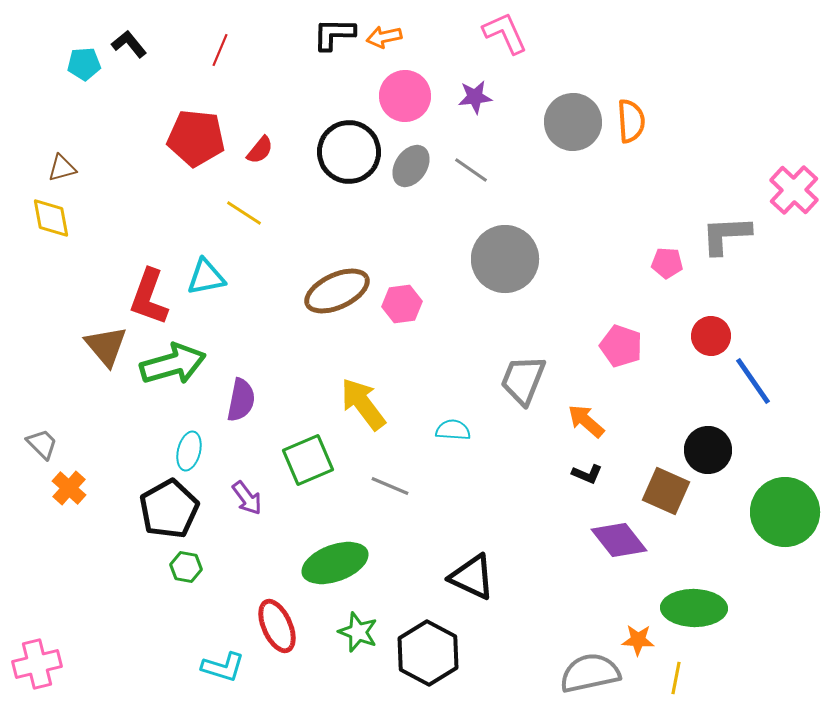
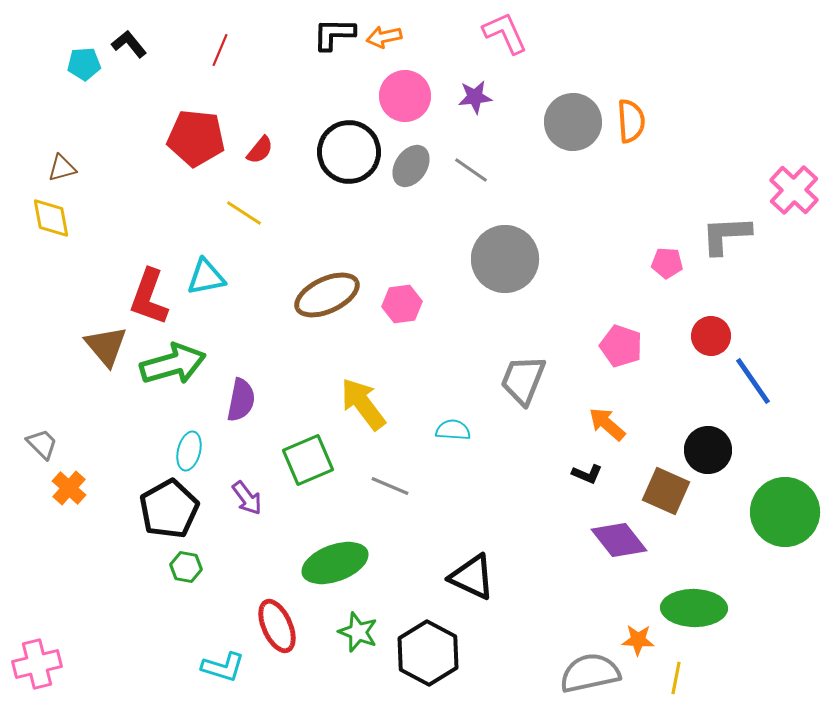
brown ellipse at (337, 291): moved 10 px left, 4 px down
orange arrow at (586, 421): moved 21 px right, 3 px down
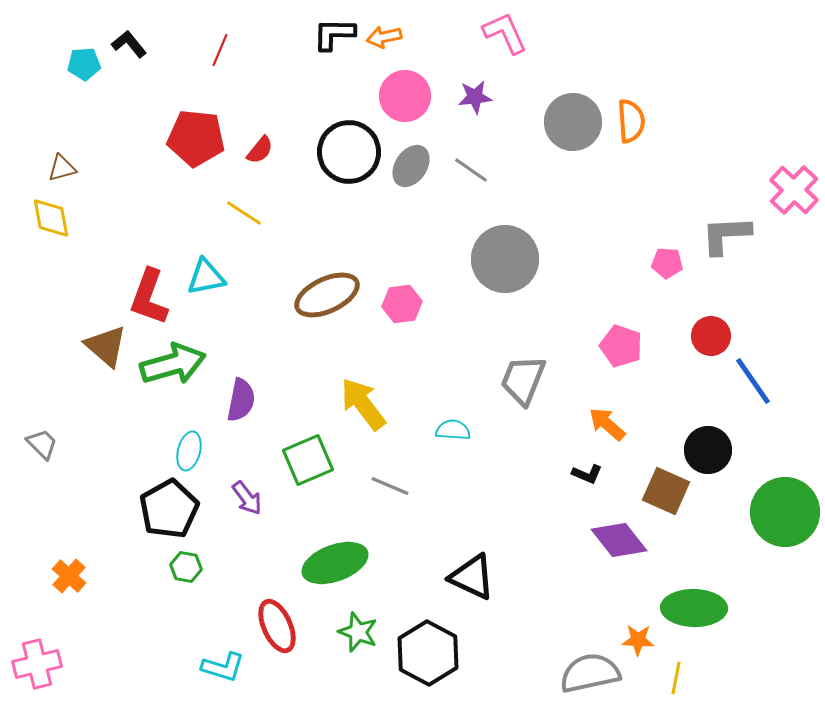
brown triangle at (106, 346): rotated 9 degrees counterclockwise
orange cross at (69, 488): moved 88 px down
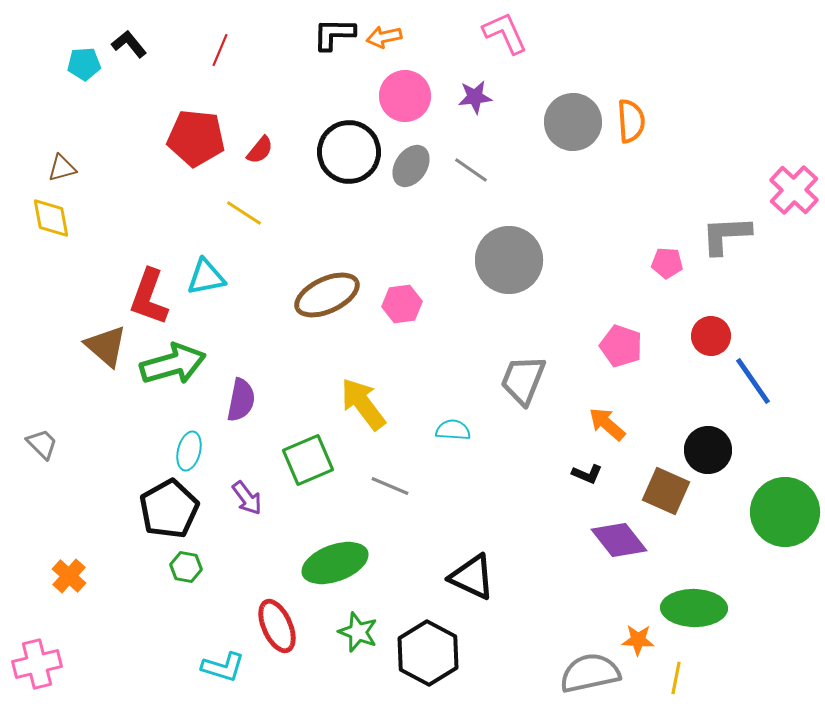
gray circle at (505, 259): moved 4 px right, 1 px down
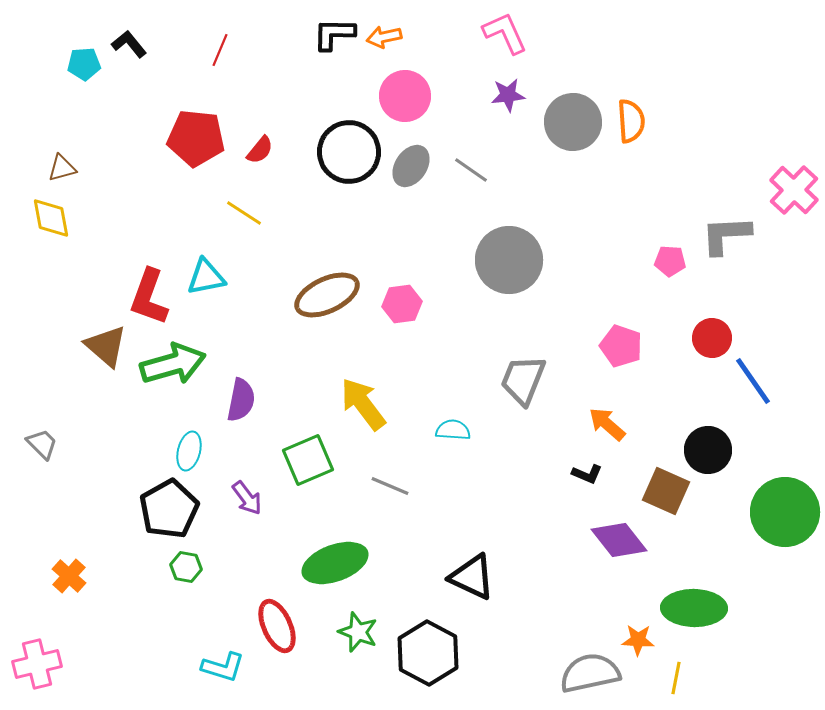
purple star at (475, 97): moved 33 px right, 2 px up
pink pentagon at (667, 263): moved 3 px right, 2 px up
red circle at (711, 336): moved 1 px right, 2 px down
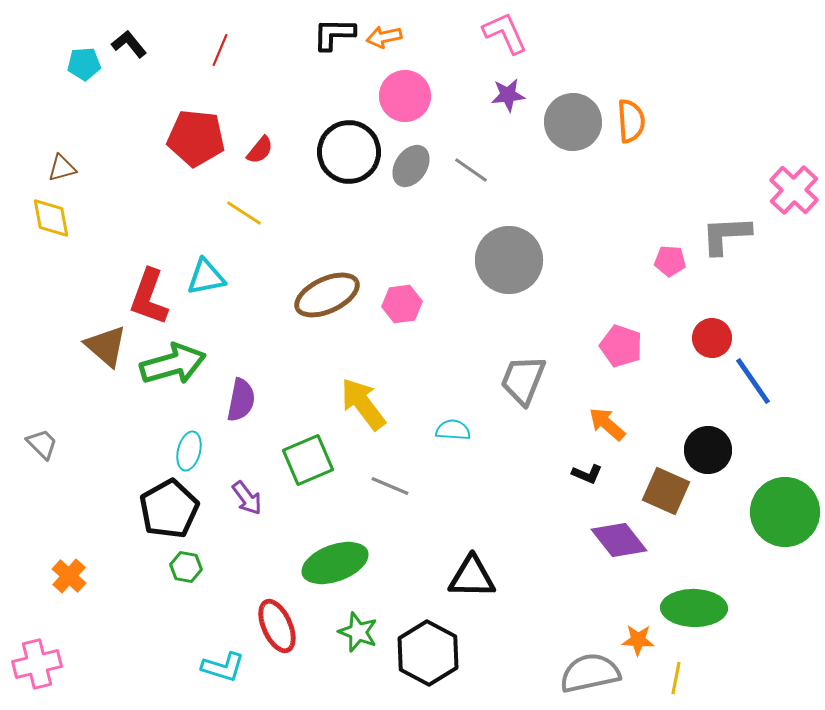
black triangle at (472, 577): rotated 24 degrees counterclockwise
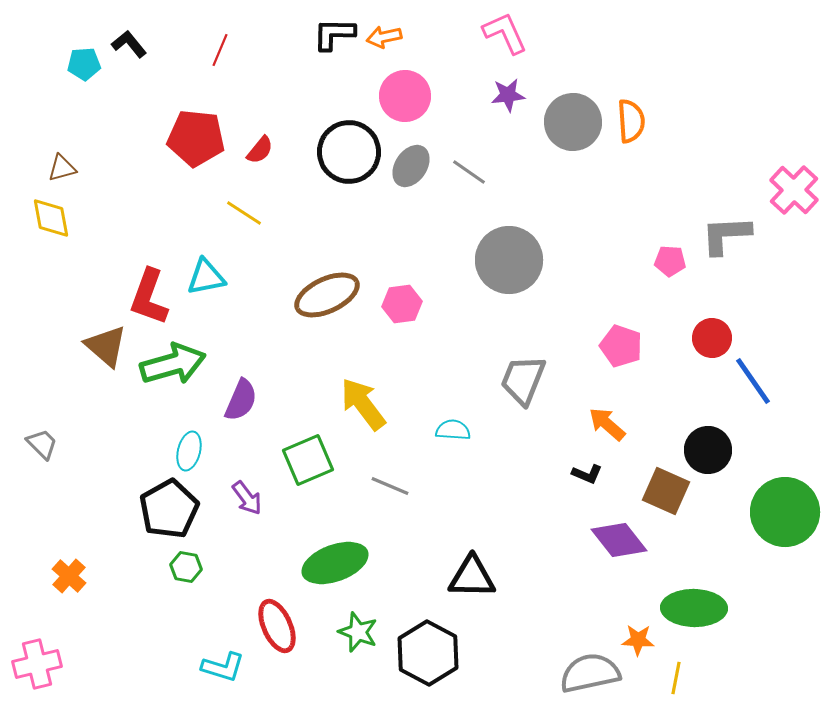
gray line at (471, 170): moved 2 px left, 2 px down
purple semicircle at (241, 400): rotated 12 degrees clockwise
